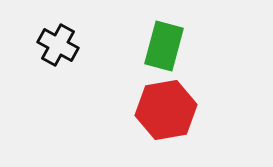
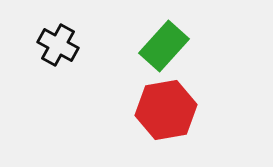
green rectangle: rotated 27 degrees clockwise
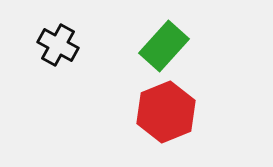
red hexagon: moved 2 px down; rotated 12 degrees counterclockwise
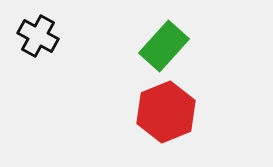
black cross: moved 20 px left, 9 px up
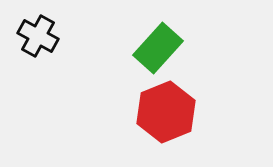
green rectangle: moved 6 px left, 2 px down
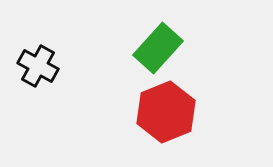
black cross: moved 30 px down
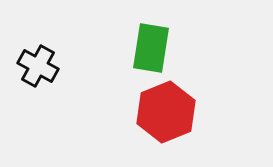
green rectangle: moved 7 px left; rotated 33 degrees counterclockwise
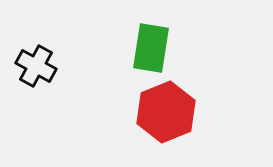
black cross: moved 2 px left
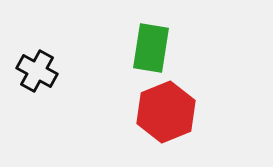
black cross: moved 1 px right, 5 px down
